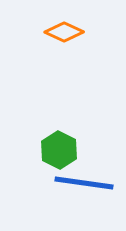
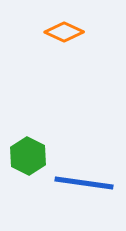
green hexagon: moved 31 px left, 6 px down
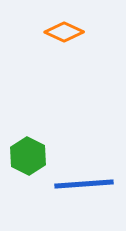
blue line: moved 1 px down; rotated 12 degrees counterclockwise
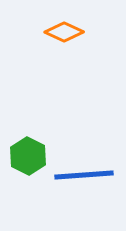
blue line: moved 9 px up
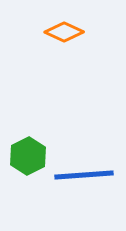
green hexagon: rotated 6 degrees clockwise
